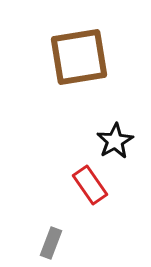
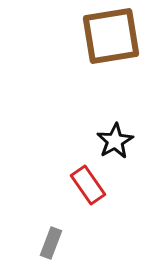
brown square: moved 32 px right, 21 px up
red rectangle: moved 2 px left
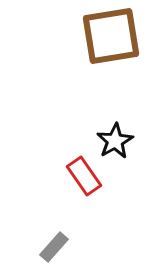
red rectangle: moved 4 px left, 9 px up
gray rectangle: moved 3 px right, 4 px down; rotated 20 degrees clockwise
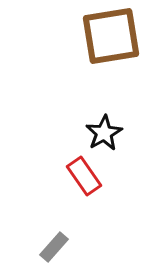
black star: moved 11 px left, 8 px up
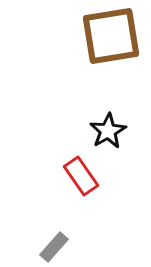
black star: moved 4 px right, 2 px up
red rectangle: moved 3 px left
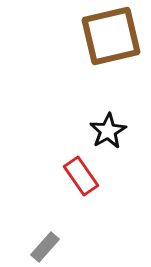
brown square: rotated 4 degrees counterclockwise
gray rectangle: moved 9 px left
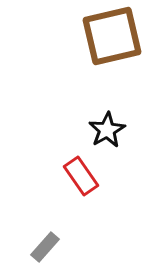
brown square: moved 1 px right
black star: moved 1 px left, 1 px up
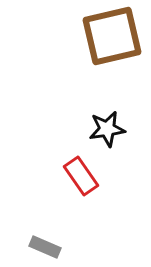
black star: moved 1 px up; rotated 21 degrees clockwise
gray rectangle: rotated 72 degrees clockwise
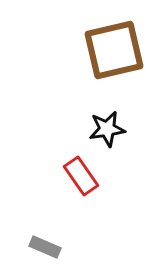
brown square: moved 2 px right, 14 px down
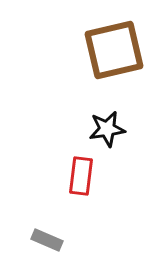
red rectangle: rotated 42 degrees clockwise
gray rectangle: moved 2 px right, 7 px up
